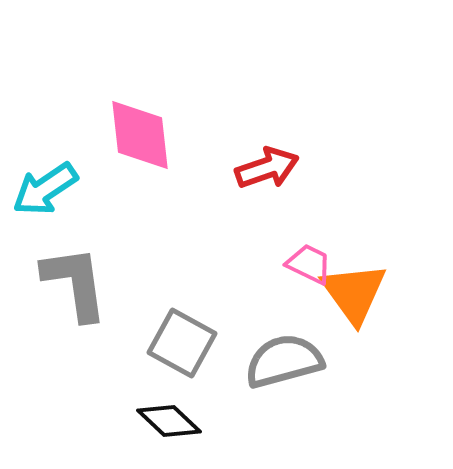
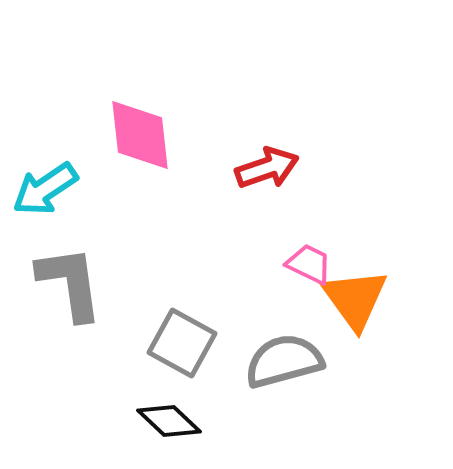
gray L-shape: moved 5 px left
orange triangle: moved 1 px right, 6 px down
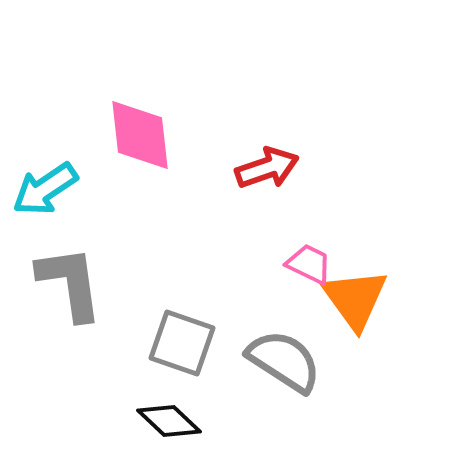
gray square: rotated 10 degrees counterclockwise
gray semicircle: rotated 48 degrees clockwise
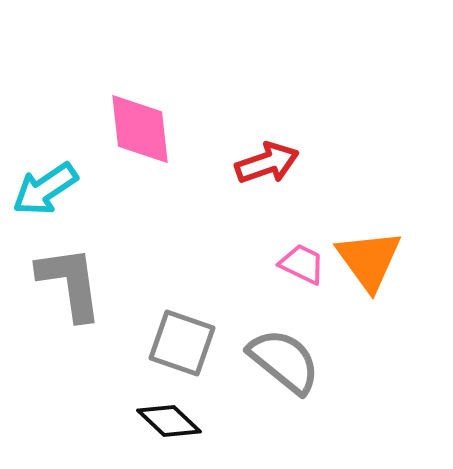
pink diamond: moved 6 px up
red arrow: moved 5 px up
pink trapezoid: moved 7 px left
orange triangle: moved 14 px right, 39 px up
gray semicircle: rotated 6 degrees clockwise
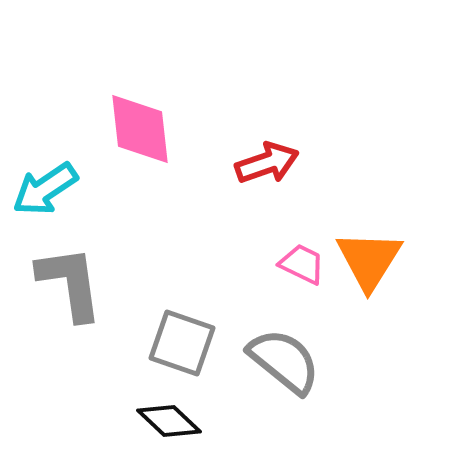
orange triangle: rotated 8 degrees clockwise
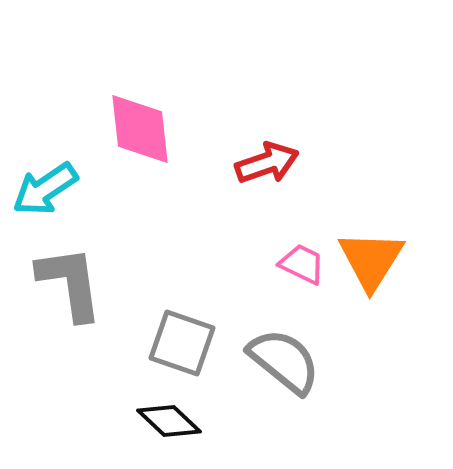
orange triangle: moved 2 px right
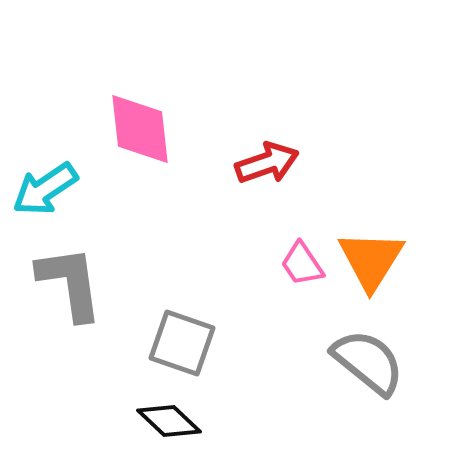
pink trapezoid: rotated 150 degrees counterclockwise
gray semicircle: moved 84 px right, 1 px down
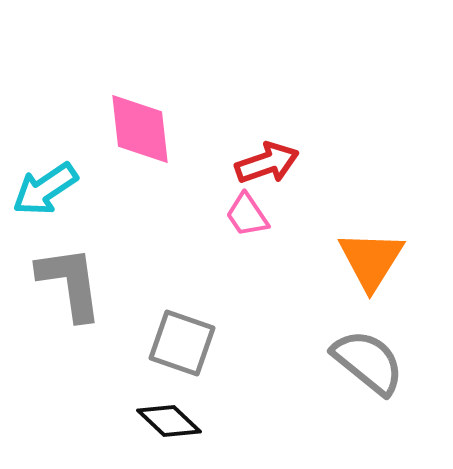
pink trapezoid: moved 55 px left, 49 px up
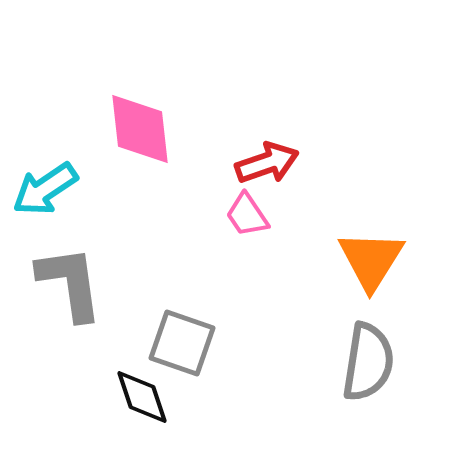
gray semicircle: rotated 60 degrees clockwise
black diamond: moved 27 px left, 24 px up; rotated 28 degrees clockwise
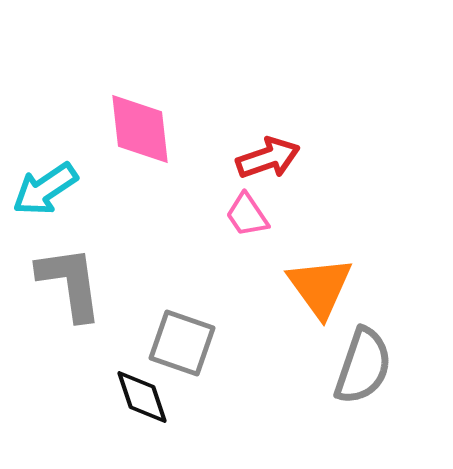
red arrow: moved 1 px right, 5 px up
orange triangle: moved 51 px left, 27 px down; rotated 8 degrees counterclockwise
gray semicircle: moved 5 px left, 4 px down; rotated 10 degrees clockwise
